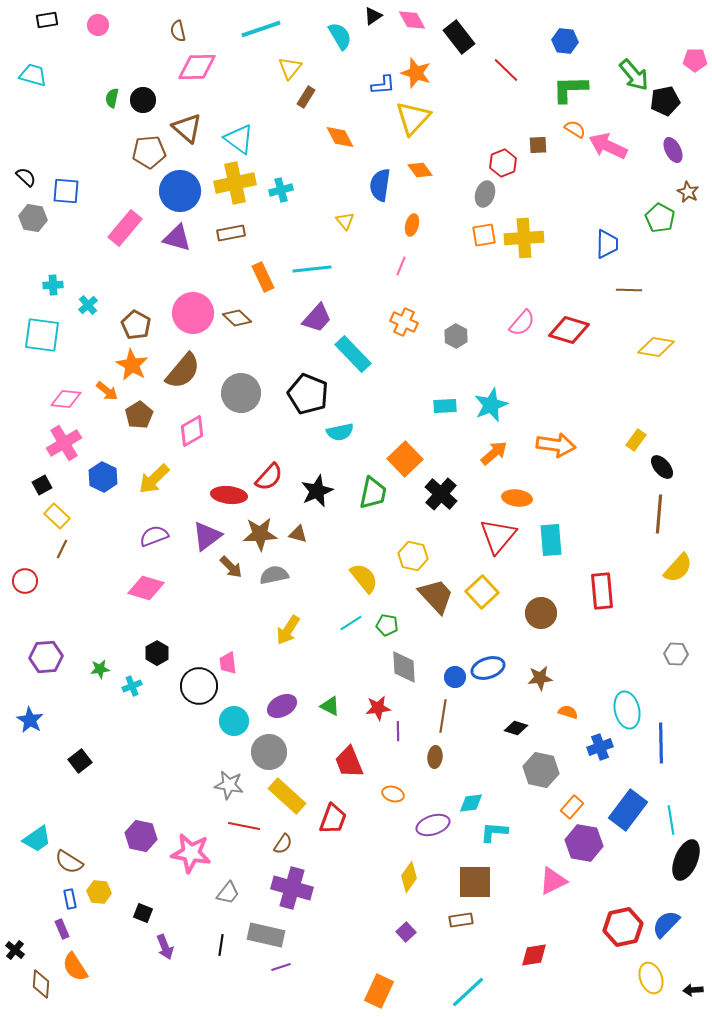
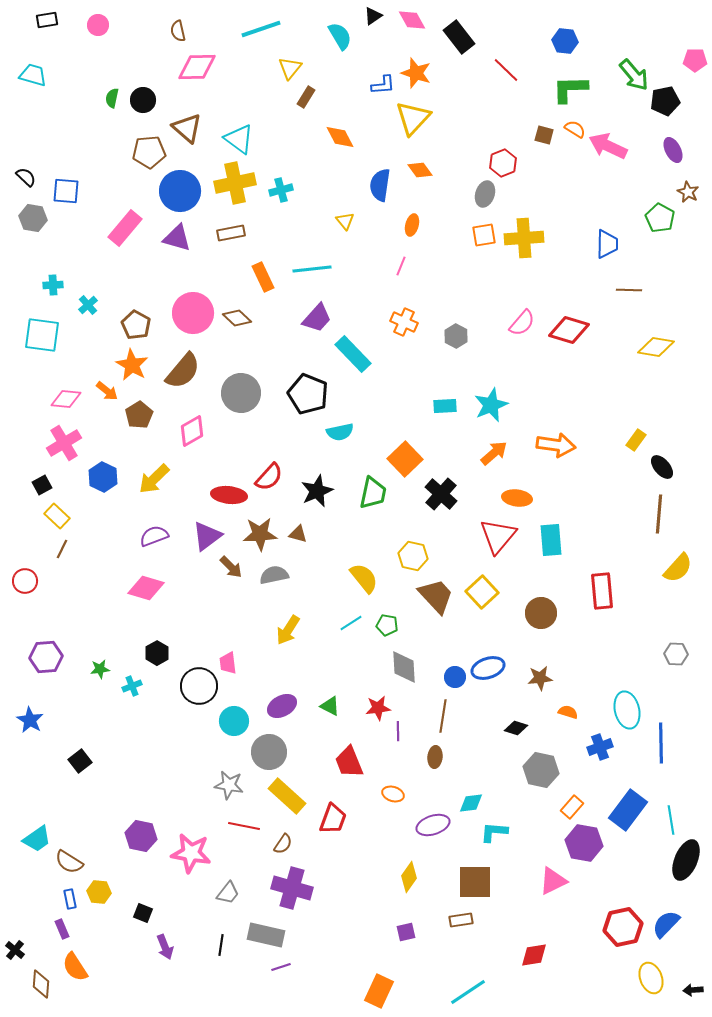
brown square at (538, 145): moved 6 px right, 10 px up; rotated 18 degrees clockwise
purple square at (406, 932): rotated 30 degrees clockwise
cyan line at (468, 992): rotated 9 degrees clockwise
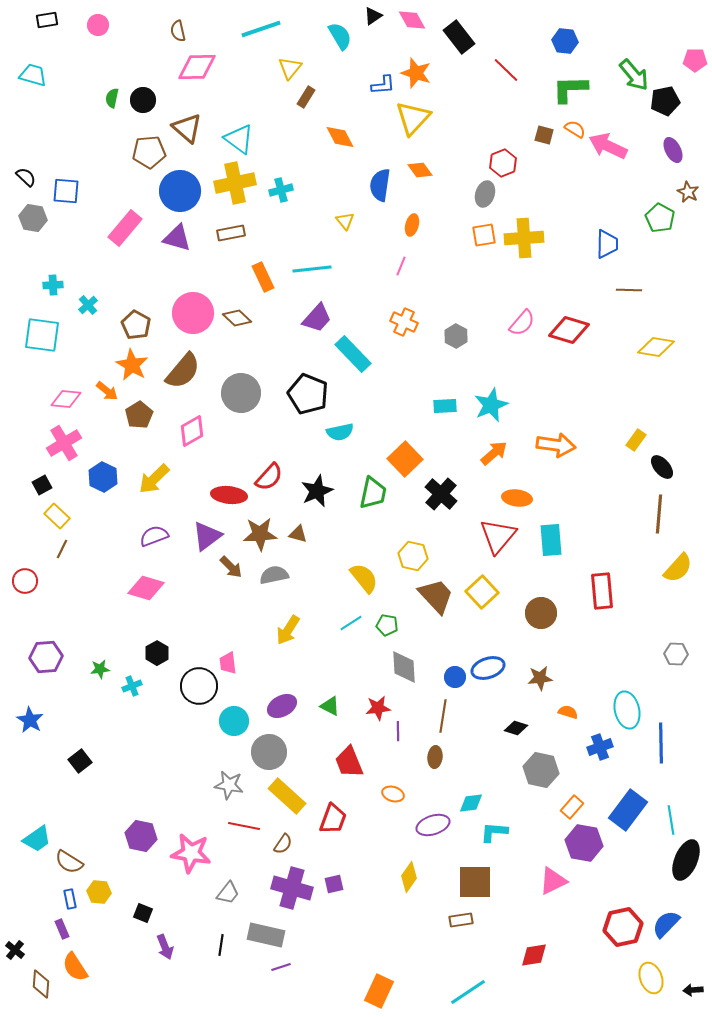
purple square at (406, 932): moved 72 px left, 48 px up
